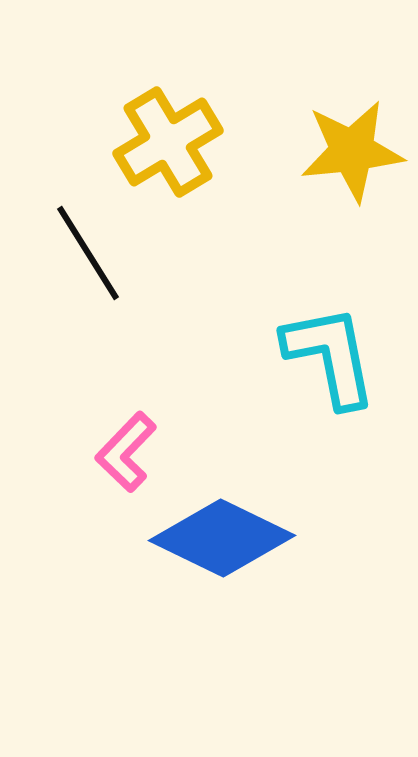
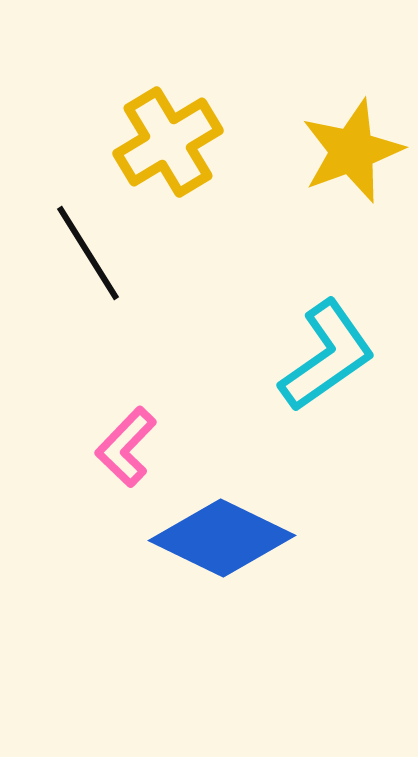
yellow star: rotated 14 degrees counterclockwise
cyan L-shape: moved 3 px left; rotated 66 degrees clockwise
pink L-shape: moved 5 px up
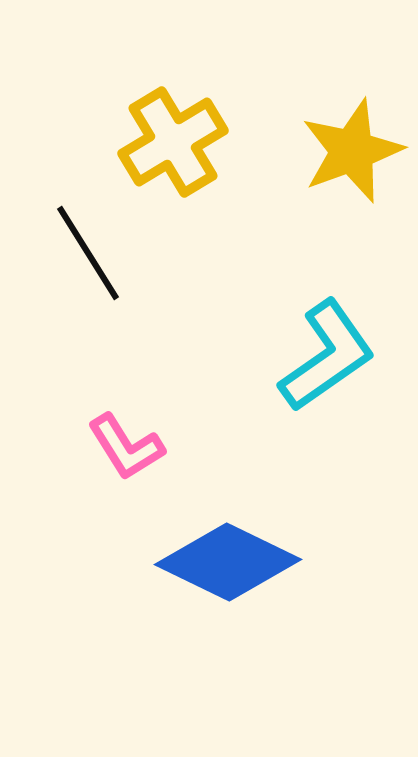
yellow cross: moved 5 px right
pink L-shape: rotated 76 degrees counterclockwise
blue diamond: moved 6 px right, 24 px down
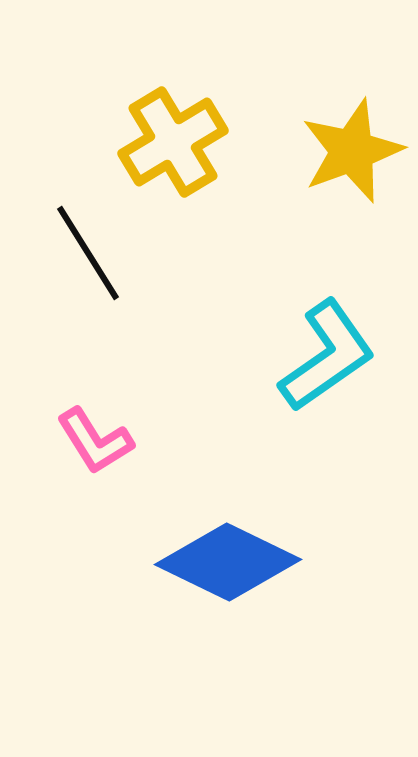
pink L-shape: moved 31 px left, 6 px up
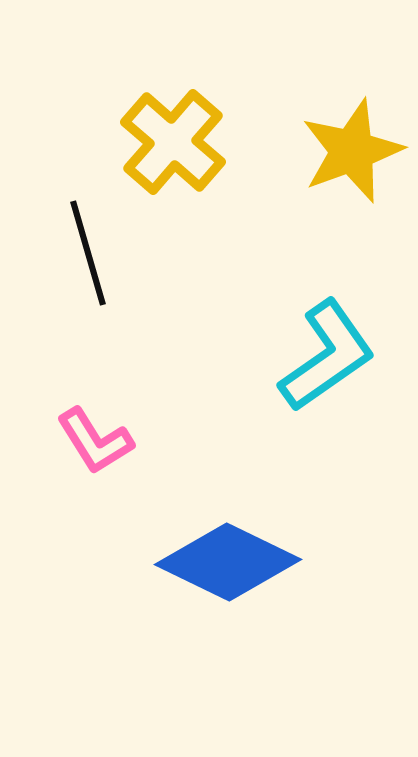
yellow cross: rotated 18 degrees counterclockwise
black line: rotated 16 degrees clockwise
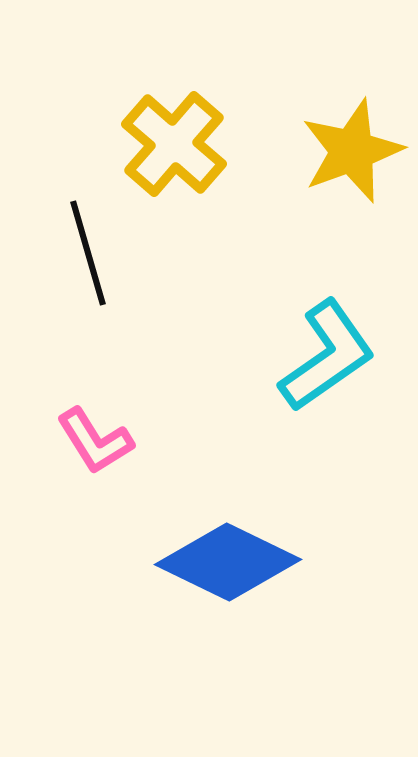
yellow cross: moved 1 px right, 2 px down
